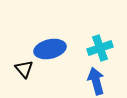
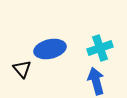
black triangle: moved 2 px left
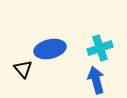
black triangle: moved 1 px right
blue arrow: moved 1 px up
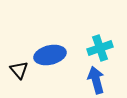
blue ellipse: moved 6 px down
black triangle: moved 4 px left, 1 px down
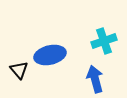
cyan cross: moved 4 px right, 7 px up
blue arrow: moved 1 px left, 1 px up
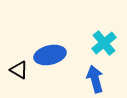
cyan cross: moved 2 px down; rotated 20 degrees counterclockwise
black triangle: rotated 18 degrees counterclockwise
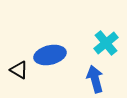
cyan cross: moved 2 px right
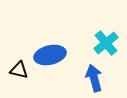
black triangle: rotated 18 degrees counterclockwise
blue arrow: moved 1 px left, 1 px up
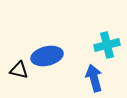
cyan cross: moved 1 px right, 2 px down; rotated 25 degrees clockwise
blue ellipse: moved 3 px left, 1 px down
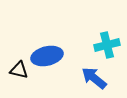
blue arrow: rotated 36 degrees counterclockwise
